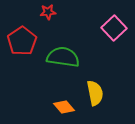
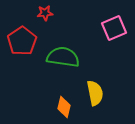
red star: moved 3 px left, 1 px down
pink square: rotated 20 degrees clockwise
orange diamond: rotated 55 degrees clockwise
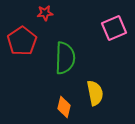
green semicircle: moved 2 px right, 1 px down; rotated 84 degrees clockwise
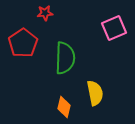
red pentagon: moved 1 px right, 2 px down
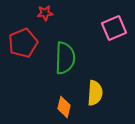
red pentagon: rotated 12 degrees clockwise
yellow semicircle: rotated 15 degrees clockwise
